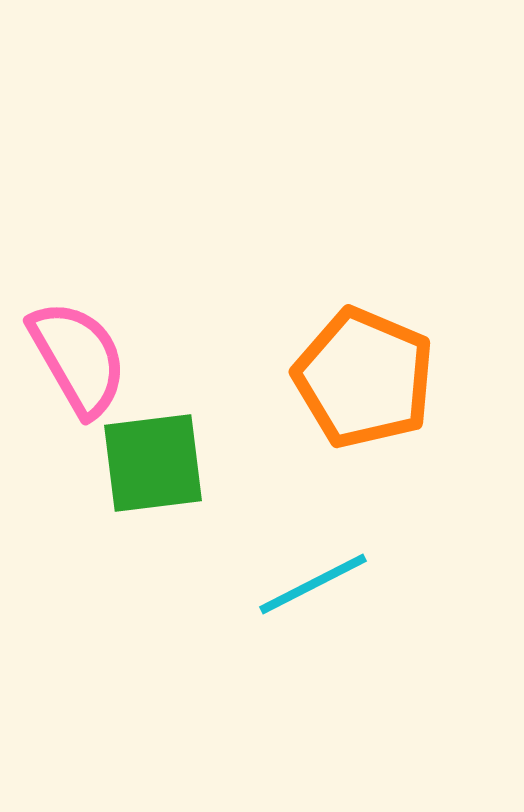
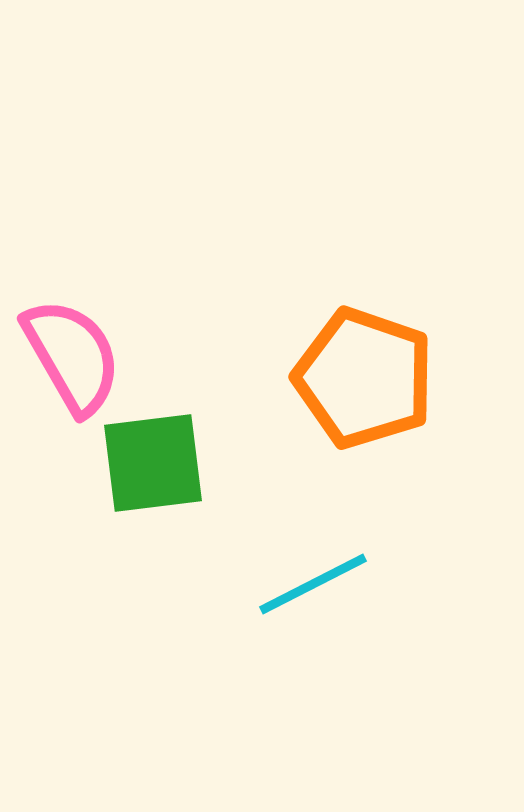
pink semicircle: moved 6 px left, 2 px up
orange pentagon: rotated 4 degrees counterclockwise
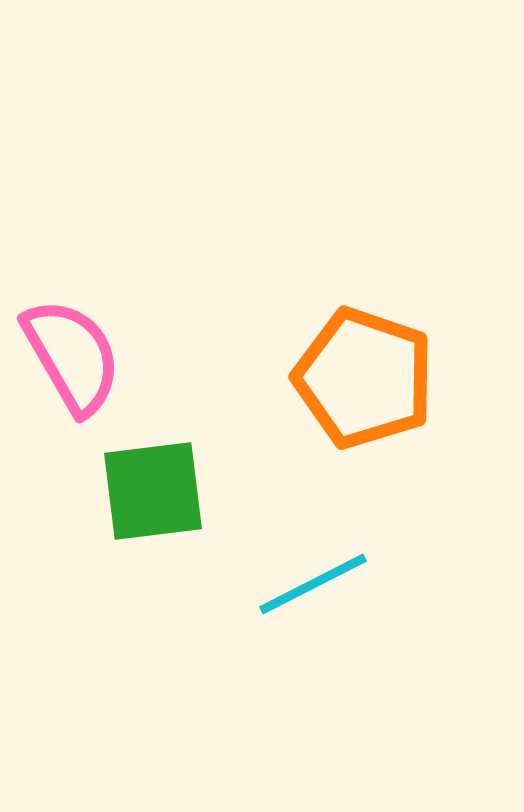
green square: moved 28 px down
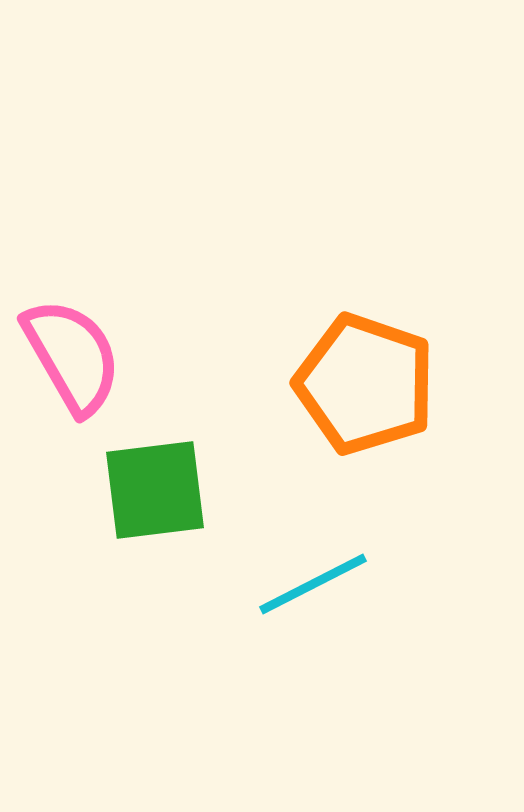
orange pentagon: moved 1 px right, 6 px down
green square: moved 2 px right, 1 px up
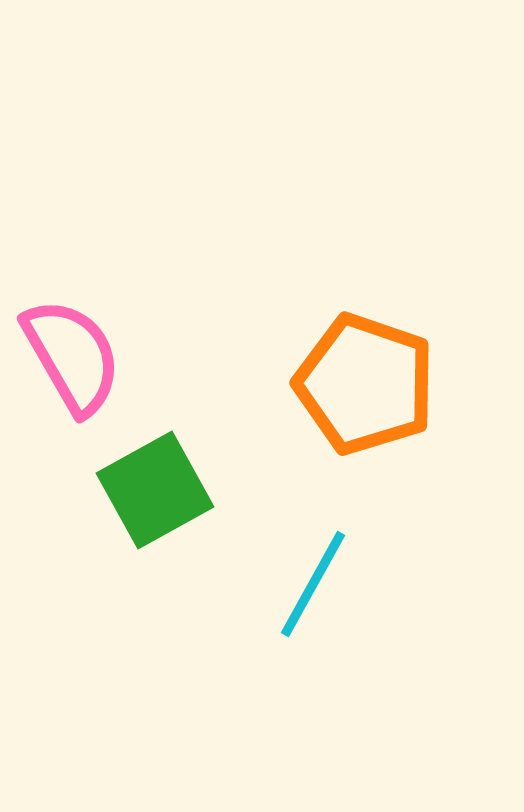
green square: rotated 22 degrees counterclockwise
cyan line: rotated 34 degrees counterclockwise
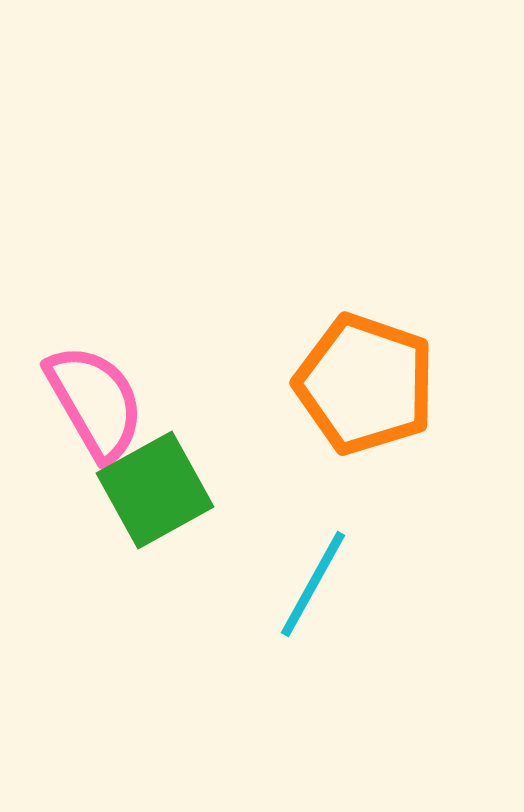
pink semicircle: moved 23 px right, 46 px down
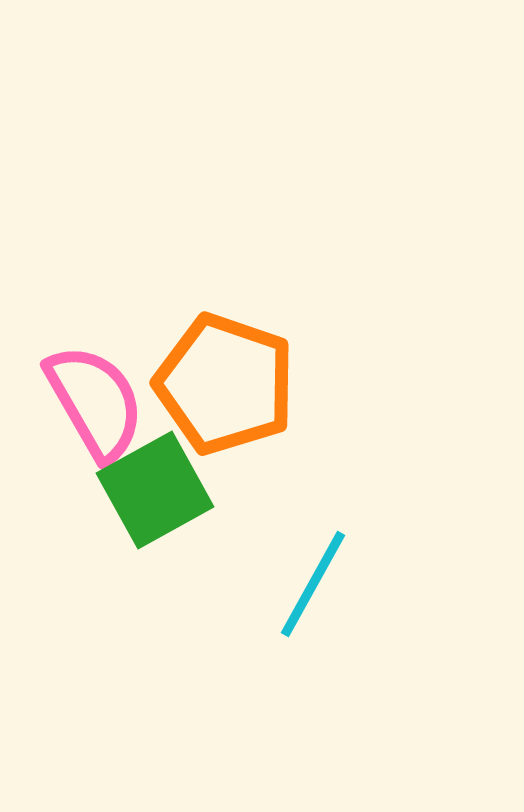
orange pentagon: moved 140 px left
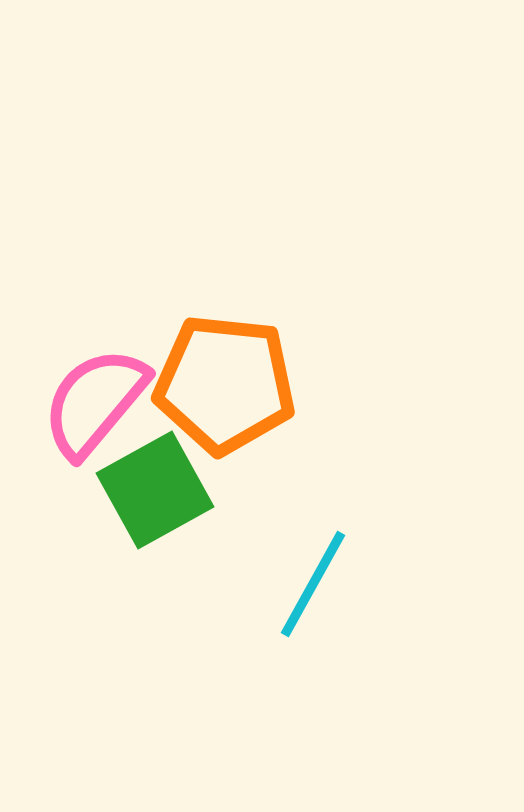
orange pentagon: rotated 13 degrees counterclockwise
pink semicircle: rotated 110 degrees counterclockwise
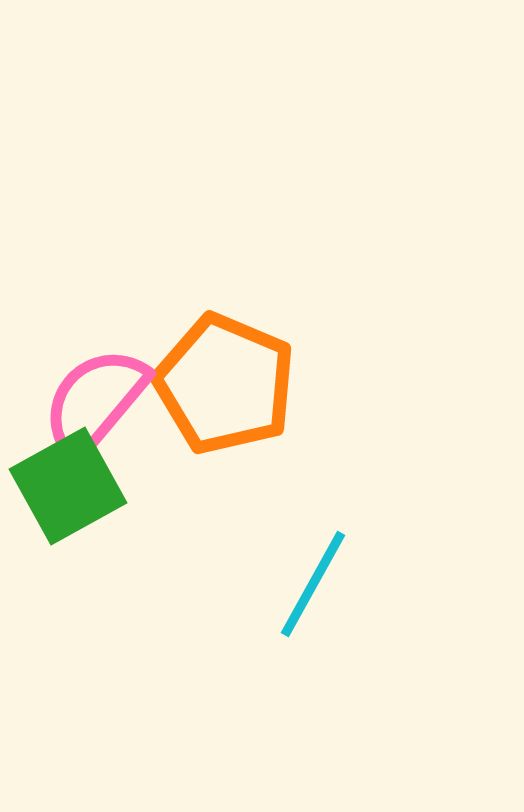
orange pentagon: rotated 17 degrees clockwise
green square: moved 87 px left, 4 px up
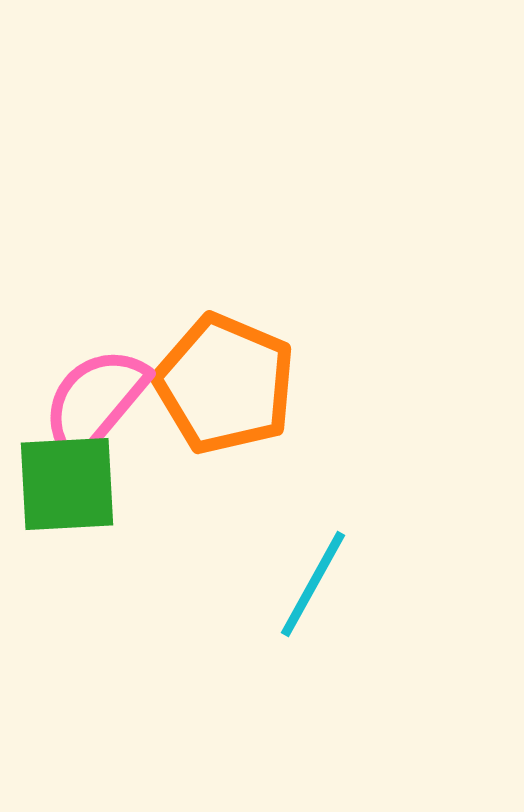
green square: moved 1 px left, 2 px up; rotated 26 degrees clockwise
